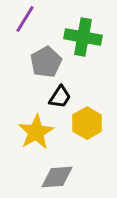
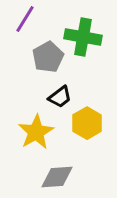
gray pentagon: moved 2 px right, 5 px up
black trapezoid: rotated 20 degrees clockwise
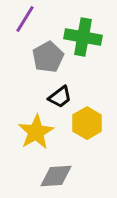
gray diamond: moved 1 px left, 1 px up
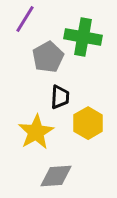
black trapezoid: rotated 50 degrees counterclockwise
yellow hexagon: moved 1 px right
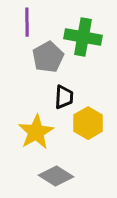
purple line: moved 2 px right, 3 px down; rotated 32 degrees counterclockwise
black trapezoid: moved 4 px right
gray diamond: rotated 36 degrees clockwise
